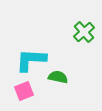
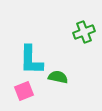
green cross: rotated 20 degrees clockwise
cyan L-shape: rotated 92 degrees counterclockwise
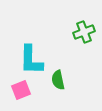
green semicircle: moved 3 px down; rotated 114 degrees counterclockwise
pink square: moved 3 px left, 1 px up
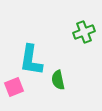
cyan L-shape: rotated 8 degrees clockwise
pink square: moved 7 px left, 3 px up
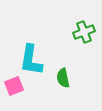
green semicircle: moved 5 px right, 2 px up
pink square: moved 1 px up
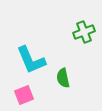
cyan L-shape: rotated 32 degrees counterclockwise
pink square: moved 10 px right, 9 px down
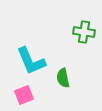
green cross: rotated 30 degrees clockwise
cyan L-shape: moved 1 px down
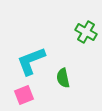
green cross: moved 2 px right; rotated 20 degrees clockwise
cyan L-shape: rotated 92 degrees clockwise
